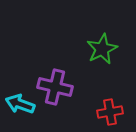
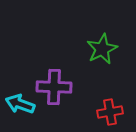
purple cross: moved 1 px left; rotated 12 degrees counterclockwise
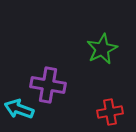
purple cross: moved 6 px left, 2 px up; rotated 8 degrees clockwise
cyan arrow: moved 1 px left, 5 px down
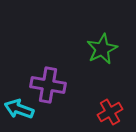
red cross: rotated 20 degrees counterclockwise
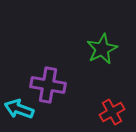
red cross: moved 2 px right
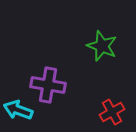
green star: moved 3 px up; rotated 24 degrees counterclockwise
cyan arrow: moved 1 px left, 1 px down
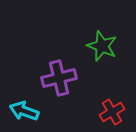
purple cross: moved 11 px right, 7 px up; rotated 24 degrees counterclockwise
cyan arrow: moved 6 px right, 1 px down
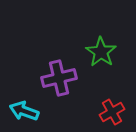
green star: moved 1 px left, 6 px down; rotated 12 degrees clockwise
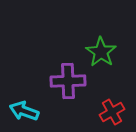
purple cross: moved 9 px right, 3 px down; rotated 12 degrees clockwise
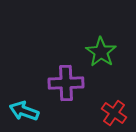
purple cross: moved 2 px left, 2 px down
red cross: moved 2 px right, 1 px down; rotated 25 degrees counterclockwise
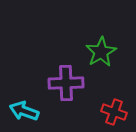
green star: rotated 8 degrees clockwise
red cross: moved 1 px up; rotated 15 degrees counterclockwise
